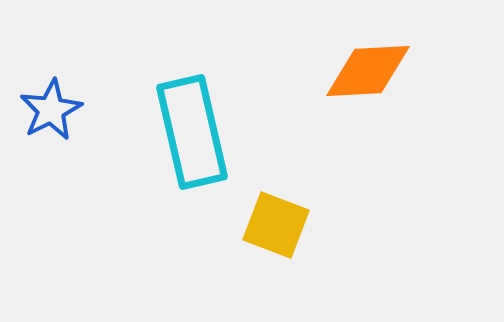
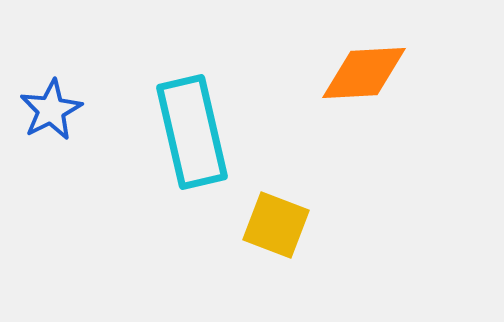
orange diamond: moved 4 px left, 2 px down
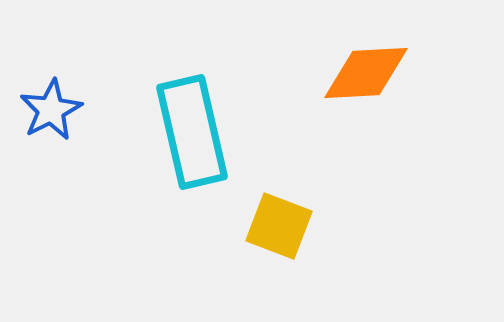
orange diamond: moved 2 px right
yellow square: moved 3 px right, 1 px down
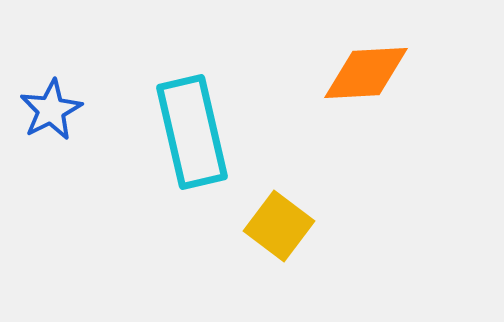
yellow square: rotated 16 degrees clockwise
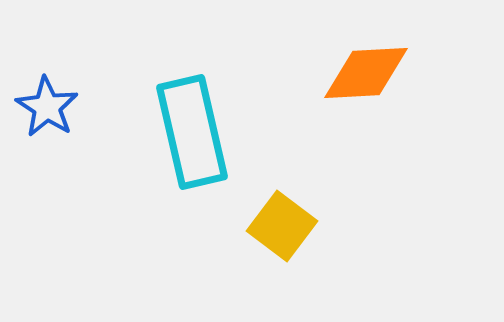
blue star: moved 4 px left, 3 px up; rotated 12 degrees counterclockwise
yellow square: moved 3 px right
